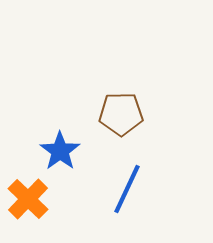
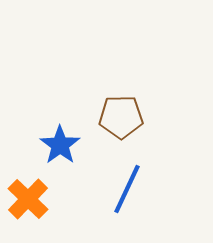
brown pentagon: moved 3 px down
blue star: moved 6 px up
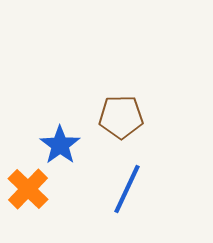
orange cross: moved 10 px up
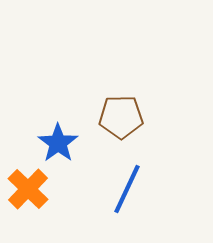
blue star: moved 2 px left, 2 px up
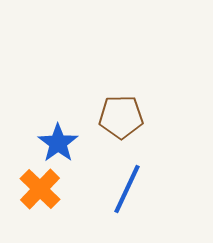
orange cross: moved 12 px right
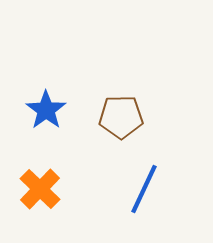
blue star: moved 12 px left, 33 px up
blue line: moved 17 px right
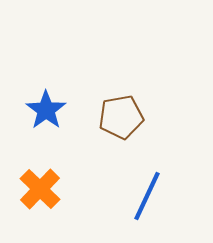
brown pentagon: rotated 9 degrees counterclockwise
blue line: moved 3 px right, 7 px down
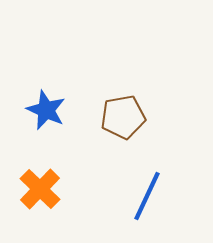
blue star: rotated 12 degrees counterclockwise
brown pentagon: moved 2 px right
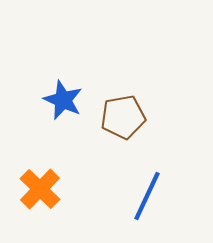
blue star: moved 17 px right, 10 px up
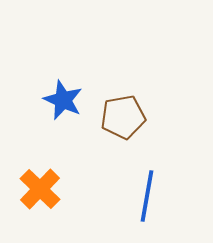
blue line: rotated 15 degrees counterclockwise
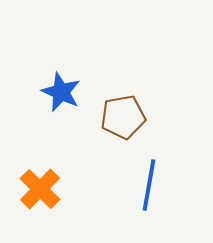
blue star: moved 2 px left, 8 px up
blue line: moved 2 px right, 11 px up
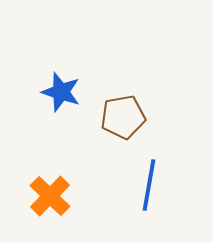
blue star: rotated 6 degrees counterclockwise
orange cross: moved 10 px right, 7 px down
